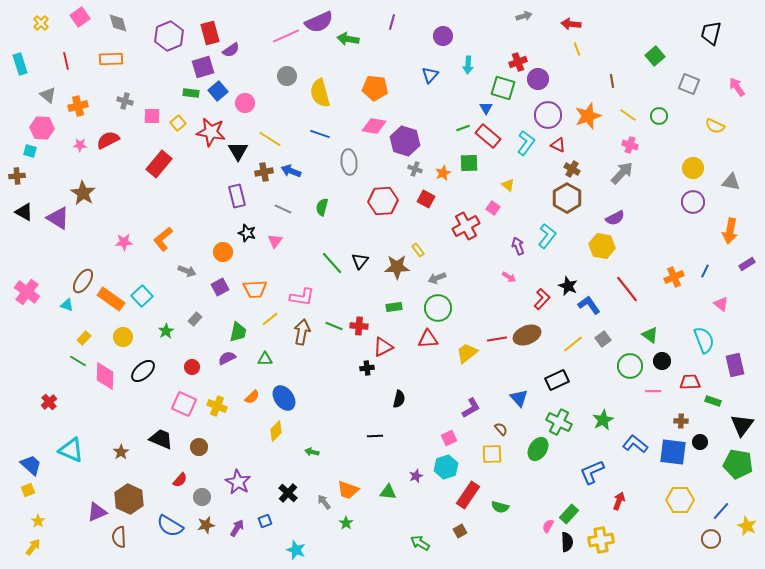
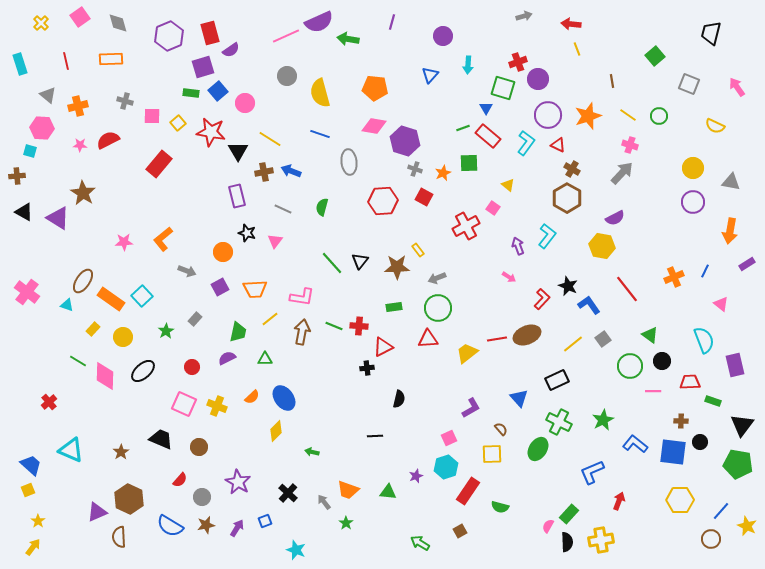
red square at (426, 199): moved 2 px left, 2 px up
yellow rectangle at (84, 338): moved 9 px right, 9 px up
red rectangle at (468, 495): moved 4 px up
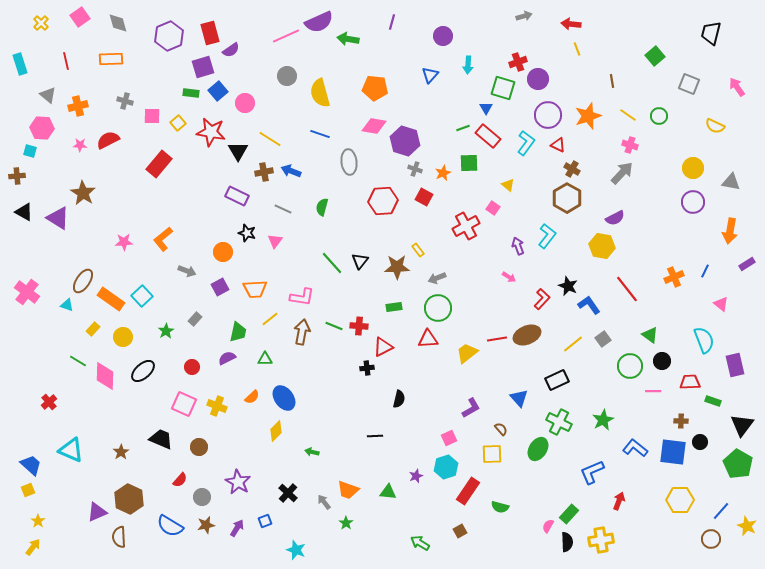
purple rectangle at (237, 196): rotated 50 degrees counterclockwise
blue L-shape at (635, 444): moved 4 px down
green pentagon at (738, 464): rotated 20 degrees clockwise
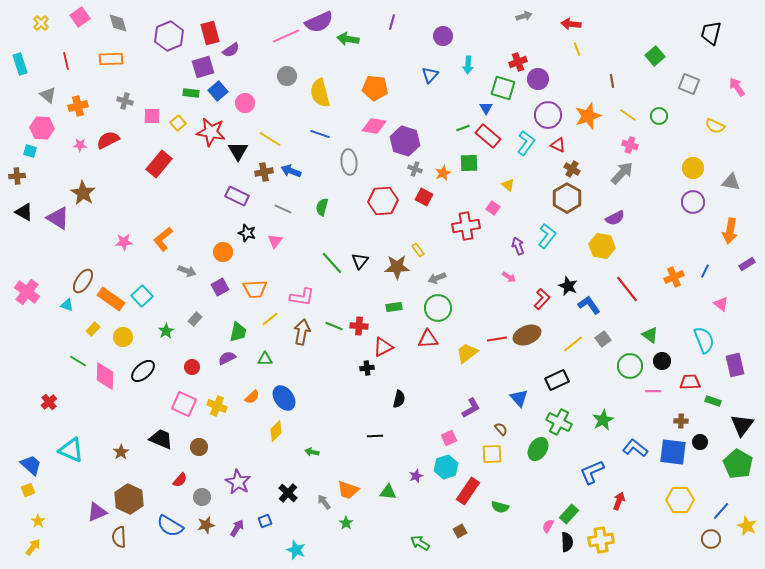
red cross at (466, 226): rotated 20 degrees clockwise
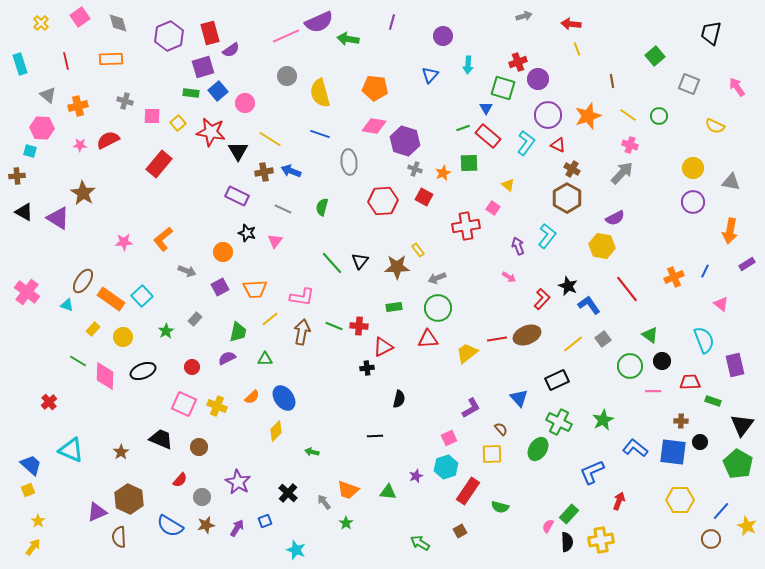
black ellipse at (143, 371): rotated 20 degrees clockwise
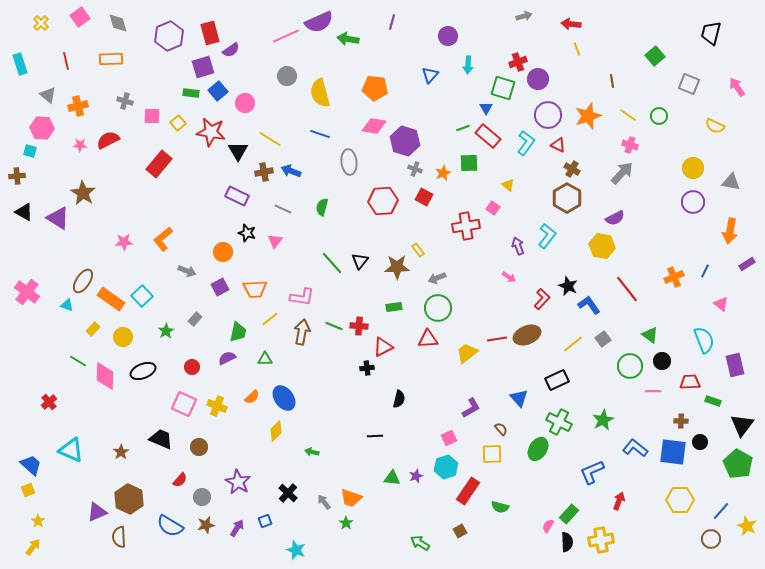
purple circle at (443, 36): moved 5 px right
orange trapezoid at (348, 490): moved 3 px right, 8 px down
green triangle at (388, 492): moved 4 px right, 14 px up
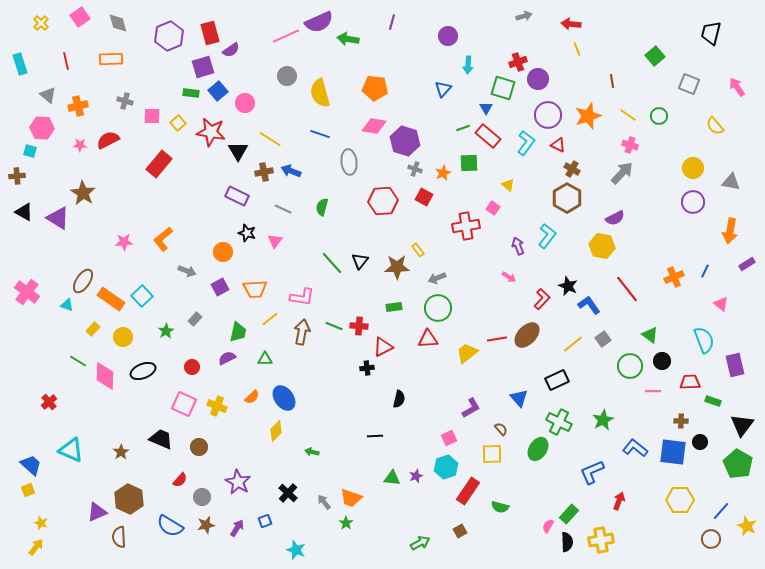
blue triangle at (430, 75): moved 13 px right, 14 px down
yellow semicircle at (715, 126): rotated 24 degrees clockwise
brown ellipse at (527, 335): rotated 24 degrees counterclockwise
yellow star at (38, 521): moved 3 px right, 2 px down; rotated 16 degrees counterclockwise
green arrow at (420, 543): rotated 120 degrees clockwise
yellow arrow at (33, 547): moved 3 px right
